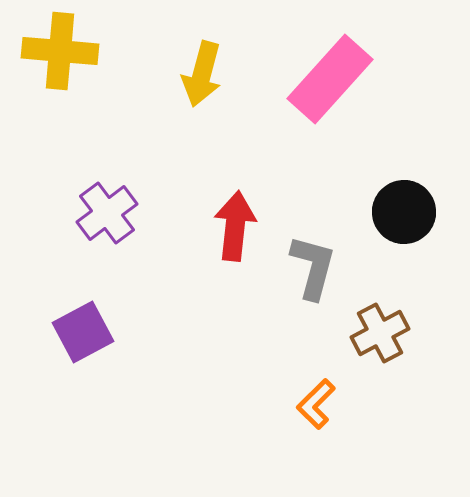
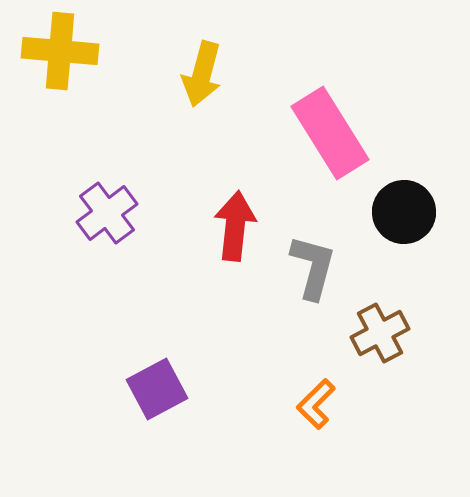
pink rectangle: moved 54 px down; rotated 74 degrees counterclockwise
purple square: moved 74 px right, 57 px down
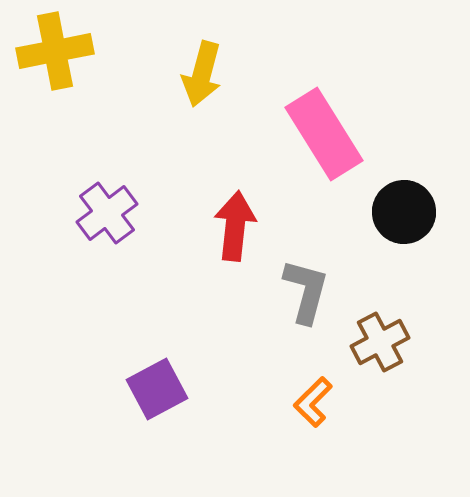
yellow cross: moved 5 px left; rotated 16 degrees counterclockwise
pink rectangle: moved 6 px left, 1 px down
gray L-shape: moved 7 px left, 24 px down
brown cross: moved 9 px down
orange L-shape: moved 3 px left, 2 px up
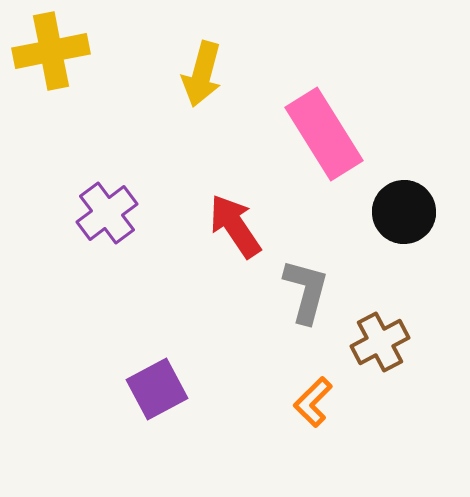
yellow cross: moved 4 px left
red arrow: rotated 40 degrees counterclockwise
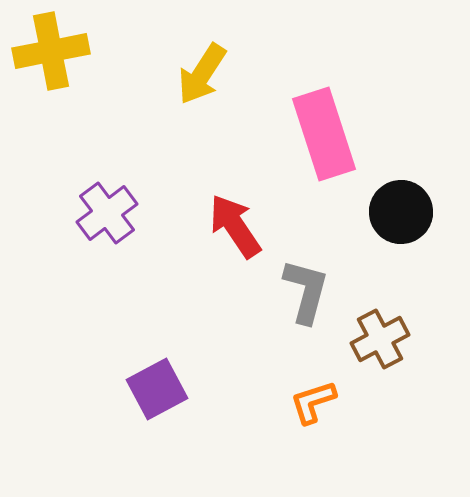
yellow arrow: rotated 18 degrees clockwise
pink rectangle: rotated 14 degrees clockwise
black circle: moved 3 px left
brown cross: moved 3 px up
orange L-shape: rotated 27 degrees clockwise
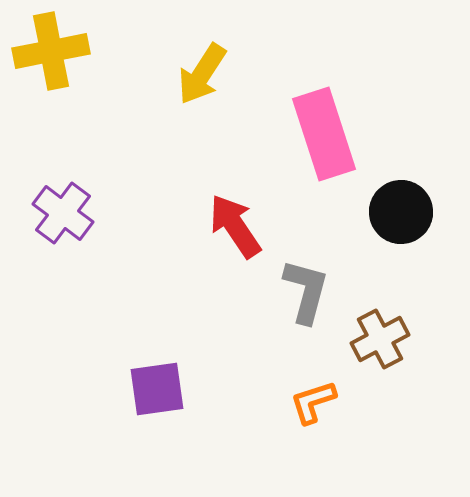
purple cross: moved 44 px left; rotated 16 degrees counterclockwise
purple square: rotated 20 degrees clockwise
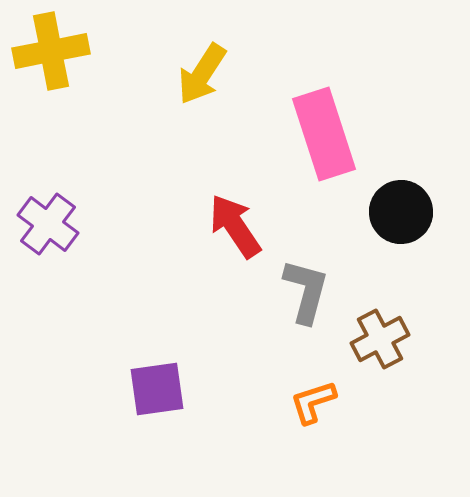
purple cross: moved 15 px left, 11 px down
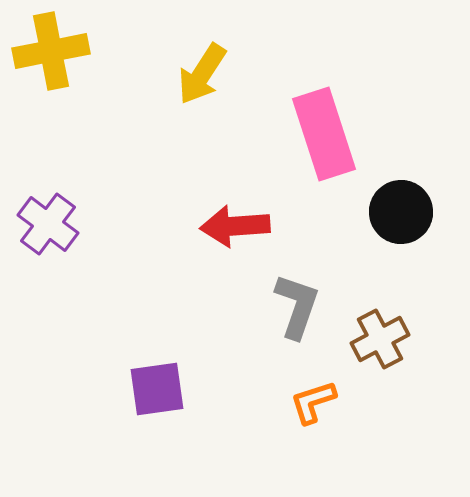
red arrow: rotated 60 degrees counterclockwise
gray L-shape: moved 9 px left, 15 px down; rotated 4 degrees clockwise
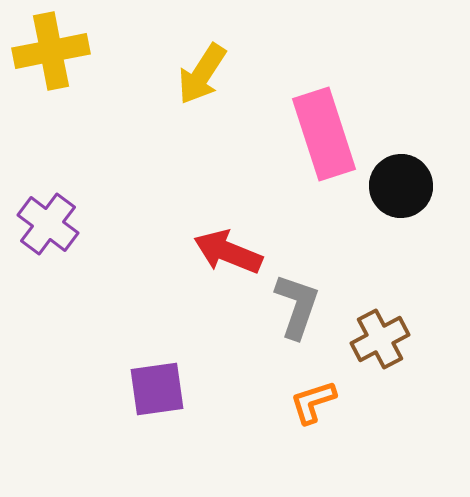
black circle: moved 26 px up
red arrow: moved 7 px left, 26 px down; rotated 26 degrees clockwise
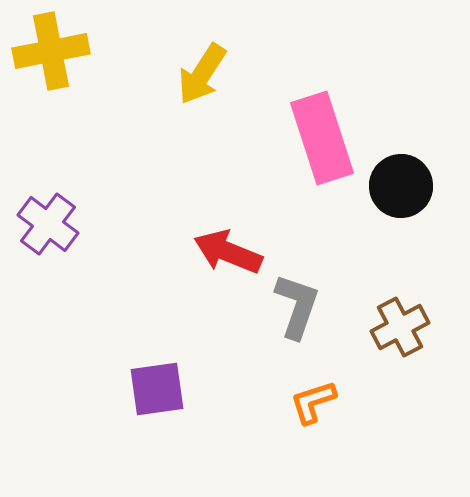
pink rectangle: moved 2 px left, 4 px down
brown cross: moved 20 px right, 12 px up
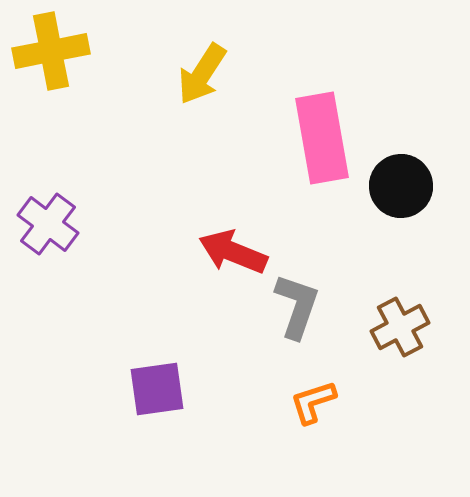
pink rectangle: rotated 8 degrees clockwise
red arrow: moved 5 px right
